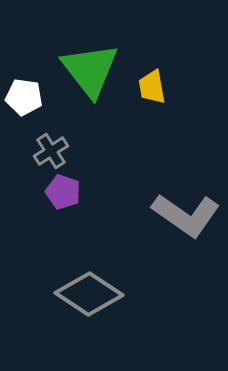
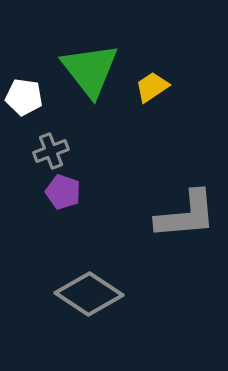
yellow trapezoid: rotated 66 degrees clockwise
gray cross: rotated 12 degrees clockwise
gray L-shape: rotated 40 degrees counterclockwise
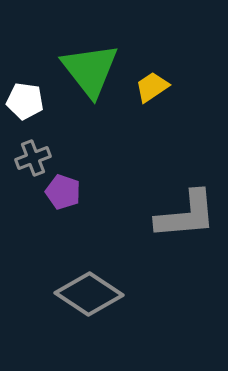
white pentagon: moved 1 px right, 4 px down
gray cross: moved 18 px left, 7 px down
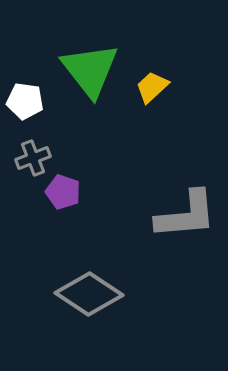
yellow trapezoid: rotated 9 degrees counterclockwise
